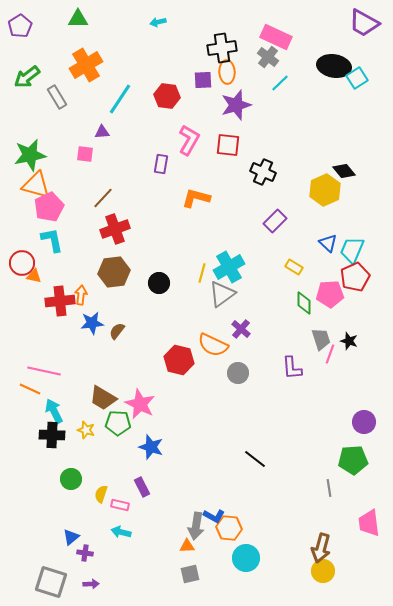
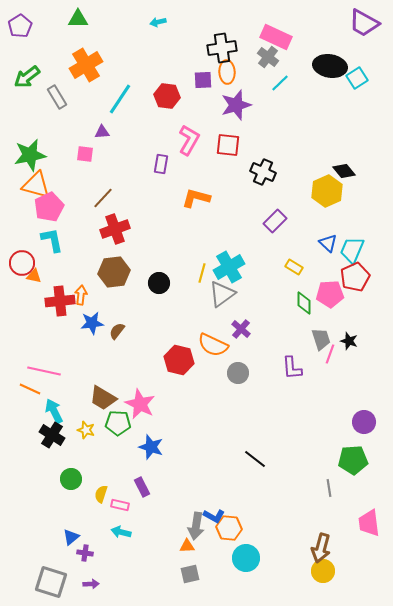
black ellipse at (334, 66): moved 4 px left
yellow hexagon at (325, 190): moved 2 px right, 1 px down
black cross at (52, 435): rotated 30 degrees clockwise
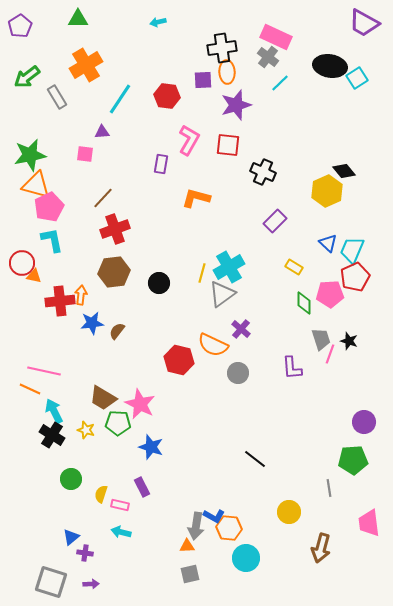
yellow circle at (323, 571): moved 34 px left, 59 px up
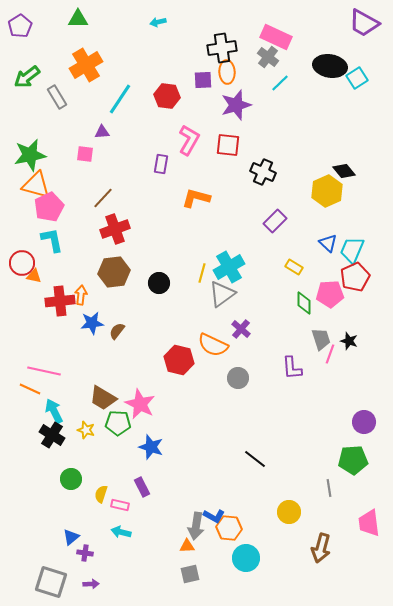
gray circle at (238, 373): moved 5 px down
